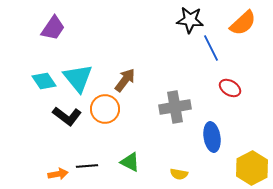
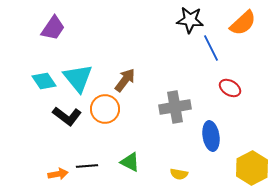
blue ellipse: moved 1 px left, 1 px up
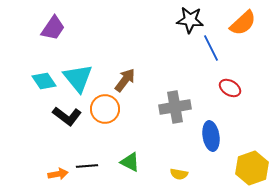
yellow hexagon: rotated 8 degrees clockwise
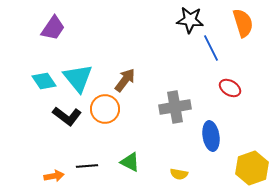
orange semicircle: rotated 64 degrees counterclockwise
orange arrow: moved 4 px left, 2 px down
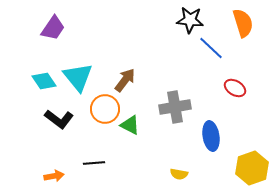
blue line: rotated 20 degrees counterclockwise
cyan triangle: moved 1 px up
red ellipse: moved 5 px right
black L-shape: moved 8 px left, 3 px down
green triangle: moved 37 px up
black line: moved 7 px right, 3 px up
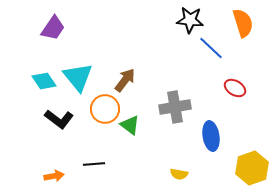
green triangle: rotated 10 degrees clockwise
black line: moved 1 px down
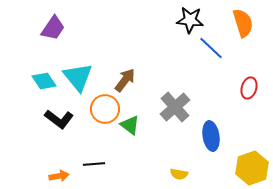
red ellipse: moved 14 px right; rotated 75 degrees clockwise
gray cross: rotated 32 degrees counterclockwise
orange arrow: moved 5 px right
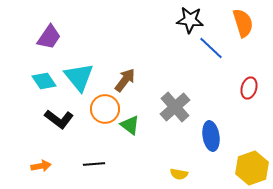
purple trapezoid: moved 4 px left, 9 px down
cyan triangle: moved 1 px right
orange arrow: moved 18 px left, 10 px up
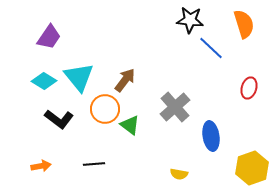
orange semicircle: moved 1 px right, 1 px down
cyan diamond: rotated 25 degrees counterclockwise
